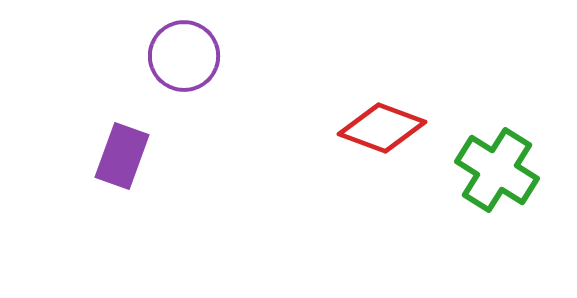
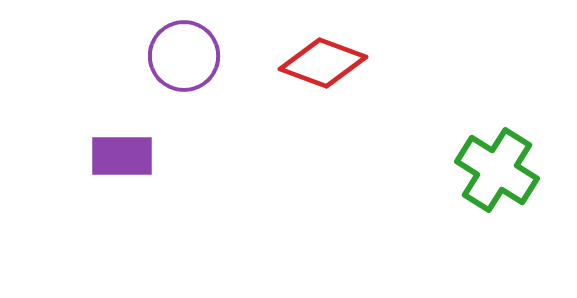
red diamond: moved 59 px left, 65 px up
purple rectangle: rotated 70 degrees clockwise
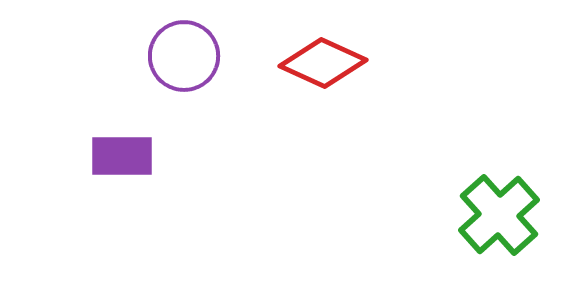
red diamond: rotated 4 degrees clockwise
green cross: moved 2 px right, 45 px down; rotated 16 degrees clockwise
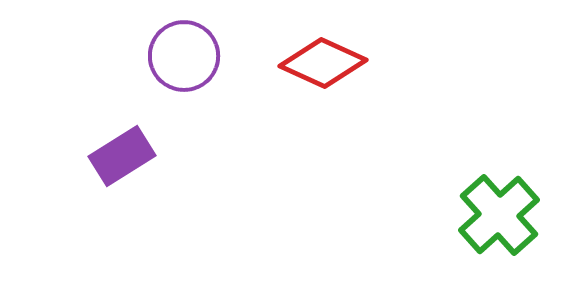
purple rectangle: rotated 32 degrees counterclockwise
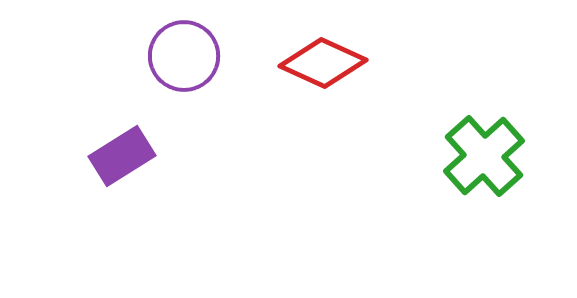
green cross: moved 15 px left, 59 px up
